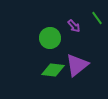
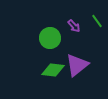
green line: moved 3 px down
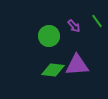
green circle: moved 1 px left, 2 px up
purple triangle: rotated 35 degrees clockwise
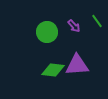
green circle: moved 2 px left, 4 px up
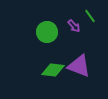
green line: moved 7 px left, 5 px up
purple triangle: moved 2 px right, 1 px down; rotated 25 degrees clockwise
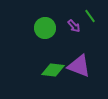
green circle: moved 2 px left, 4 px up
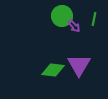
green line: moved 4 px right, 3 px down; rotated 48 degrees clockwise
green circle: moved 17 px right, 12 px up
purple triangle: moved 1 px up; rotated 40 degrees clockwise
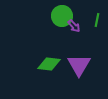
green line: moved 3 px right, 1 px down
green diamond: moved 4 px left, 6 px up
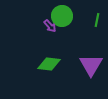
purple arrow: moved 24 px left
purple triangle: moved 12 px right
